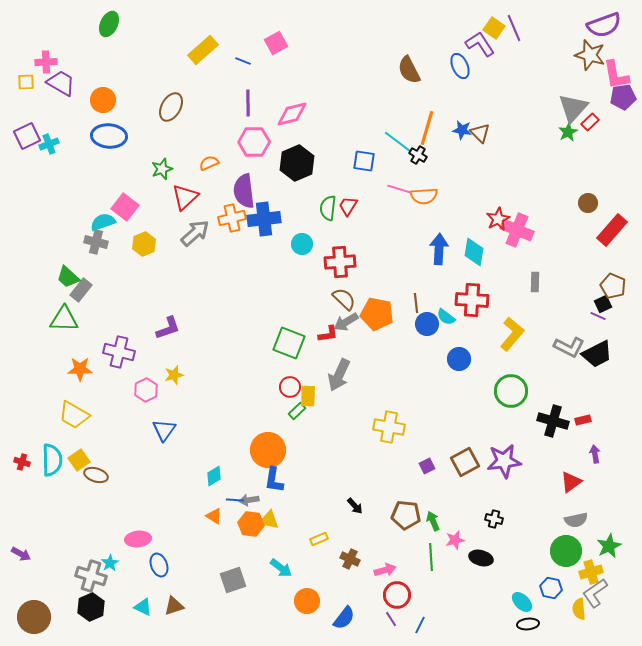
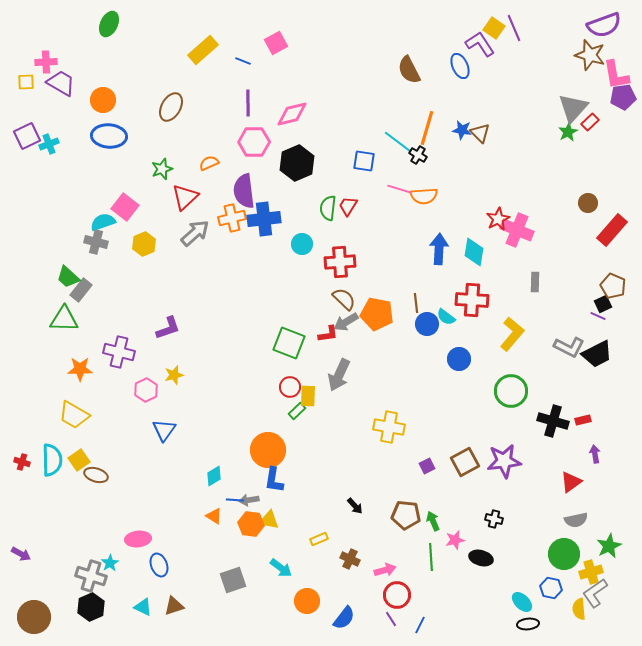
green circle at (566, 551): moved 2 px left, 3 px down
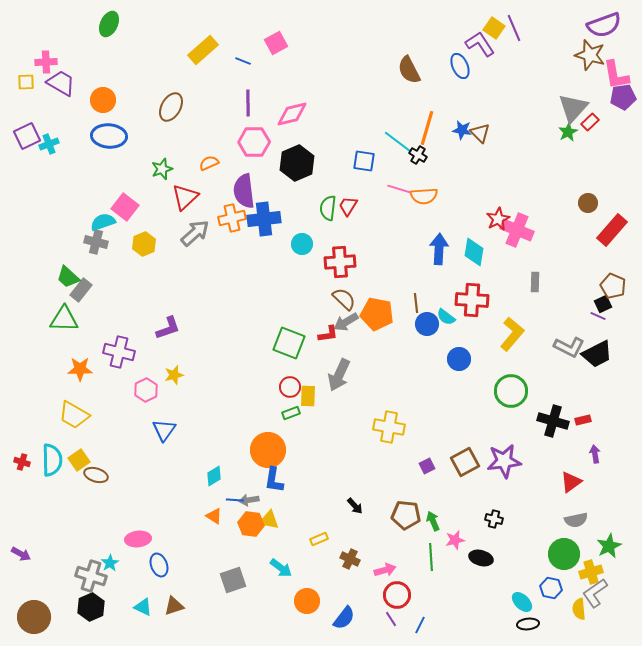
green rectangle at (297, 411): moved 6 px left, 2 px down; rotated 24 degrees clockwise
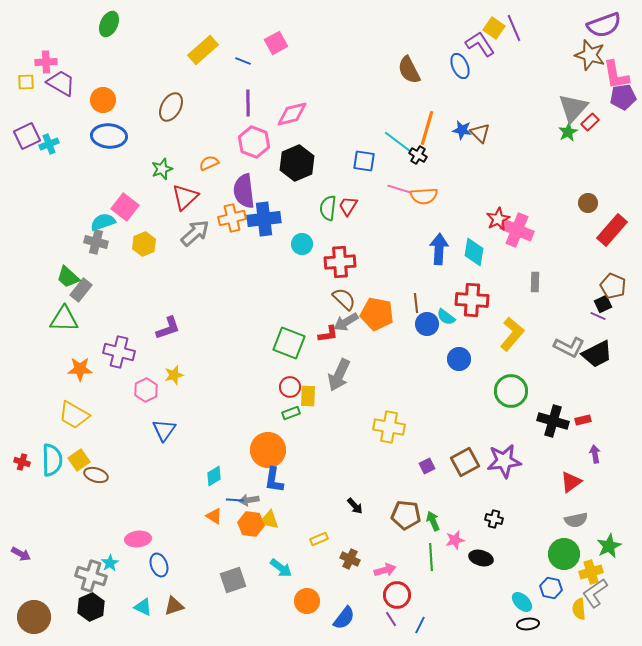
pink hexagon at (254, 142): rotated 20 degrees clockwise
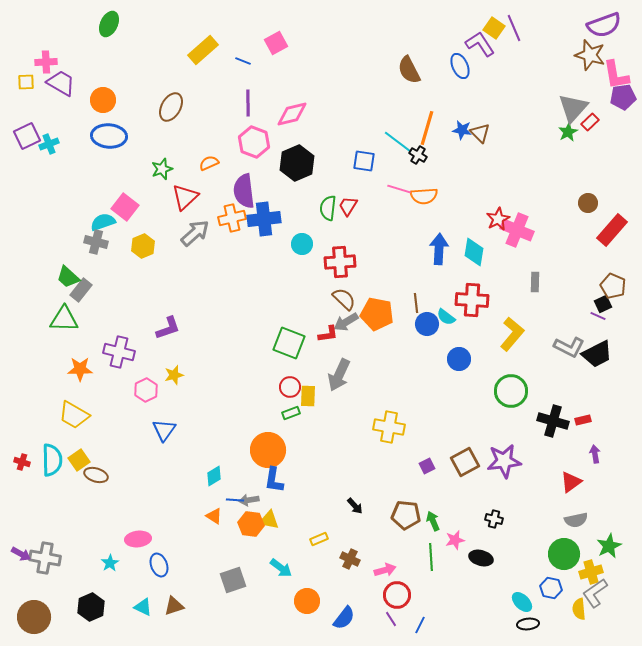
yellow hexagon at (144, 244): moved 1 px left, 2 px down
gray cross at (91, 576): moved 46 px left, 18 px up; rotated 8 degrees counterclockwise
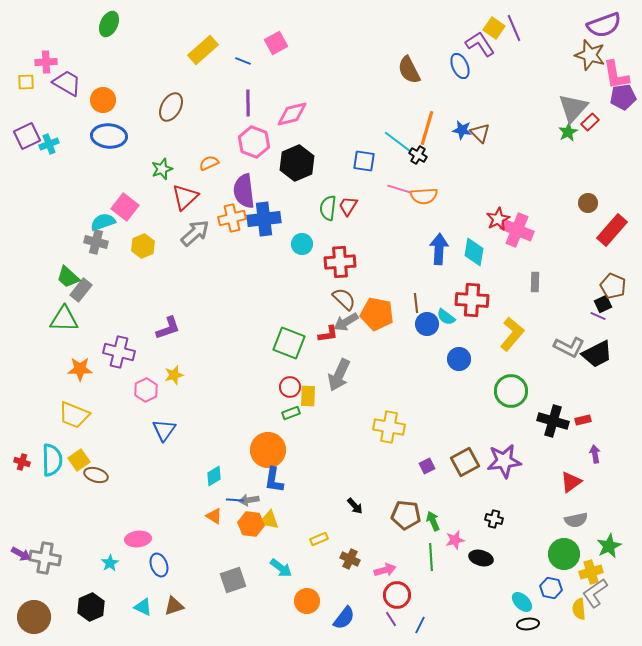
purple trapezoid at (61, 83): moved 6 px right
yellow trapezoid at (74, 415): rotated 8 degrees counterclockwise
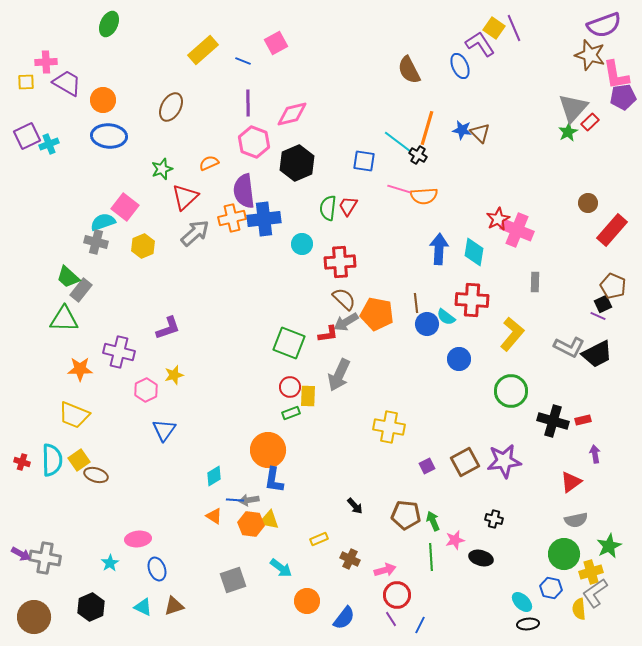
blue ellipse at (159, 565): moved 2 px left, 4 px down
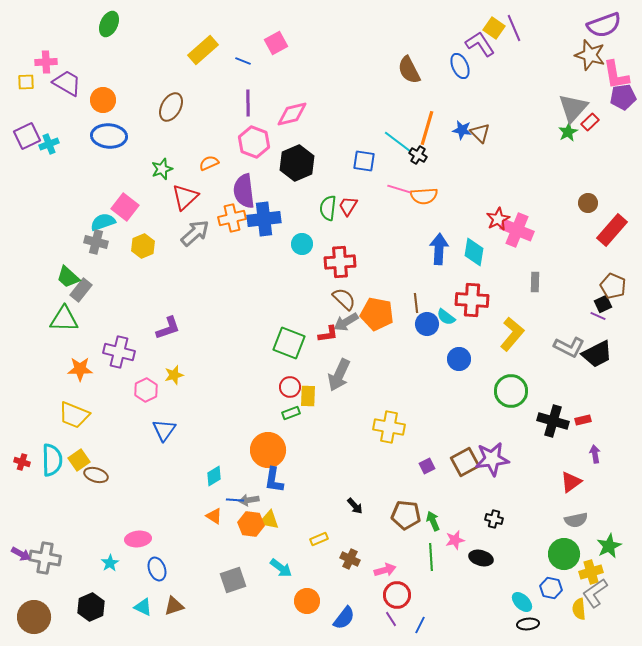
purple star at (504, 461): moved 12 px left, 2 px up
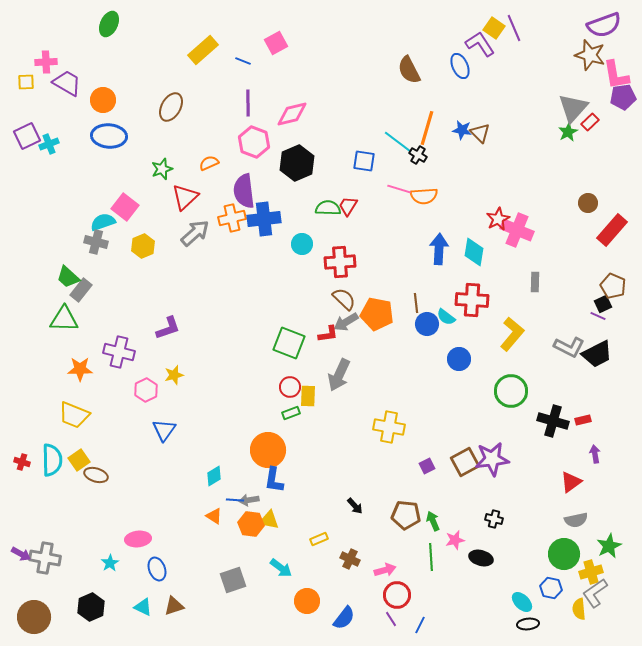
green semicircle at (328, 208): rotated 85 degrees clockwise
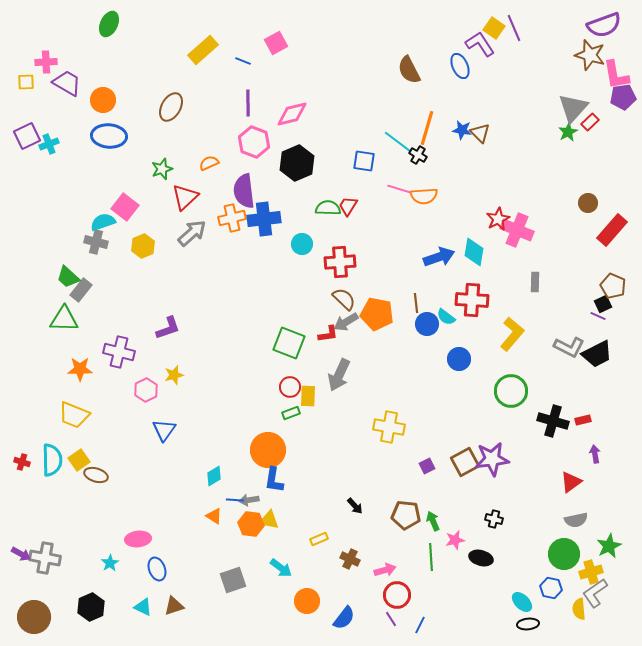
gray arrow at (195, 233): moved 3 px left
blue arrow at (439, 249): moved 8 px down; rotated 68 degrees clockwise
